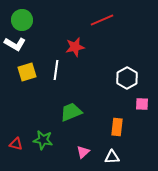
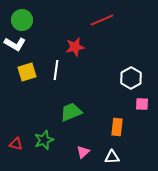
white hexagon: moved 4 px right
green star: moved 1 px right; rotated 30 degrees counterclockwise
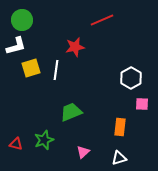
white L-shape: moved 1 px right, 2 px down; rotated 45 degrees counterclockwise
yellow square: moved 4 px right, 4 px up
orange rectangle: moved 3 px right
white triangle: moved 7 px right, 1 px down; rotated 14 degrees counterclockwise
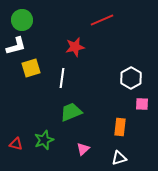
white line: moved 6 px right, 8 px down
pink triangle: moved 3 px up
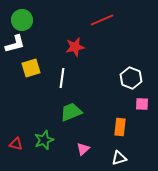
white L-shape: moved 1 px left, 2 px up
white hexagon: rotated 10 degrees counterclockwise
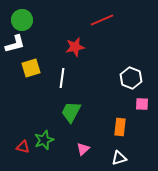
green trapezoid: rotated 40 degrees counterclockwise
red triangle: moved 7 px right, 3 px down
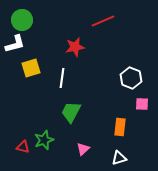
red line: moved 1 px right, 1 px down
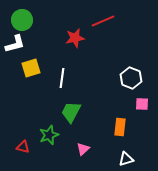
red star: moved 9 px up
green star: moved 5 px right, 5 px up
white triangle: moved 7 px right, 1 px down
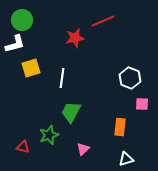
white hexagon: moved 1 px left
